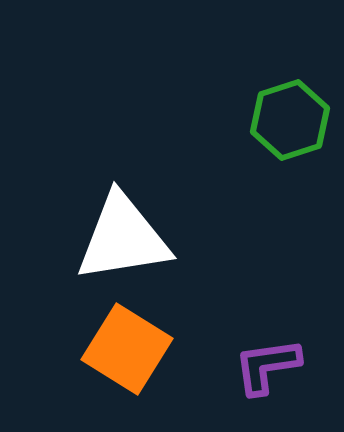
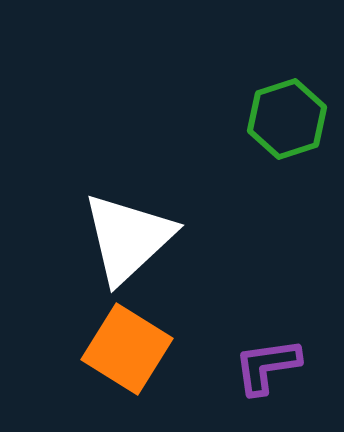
green hexagon: moved 3 px left, 1 px up
white triangle: moved 5 px right; rotated 34 degrees counterclockwise
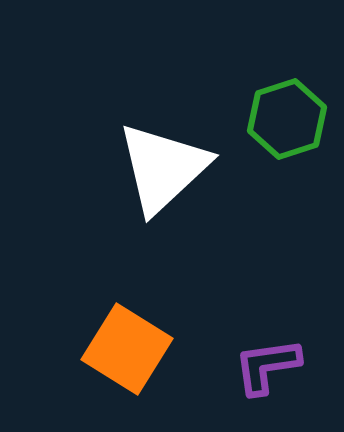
white triangle: moved 35 px right, 70 px up
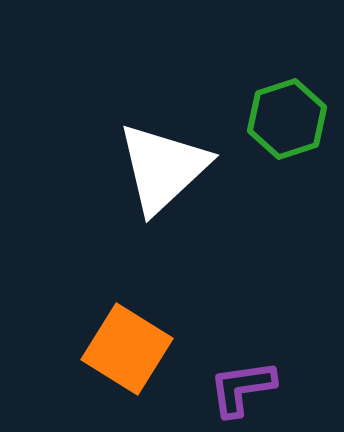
purple L-shape: moved 25 px left, 22 px down
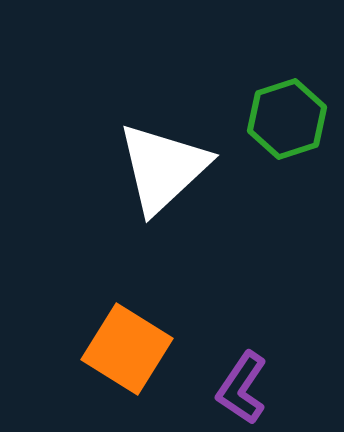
purple L-shape: rotated 48 degrees counterclockwise
